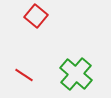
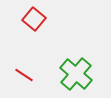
red square: moved 2 px left, 3 px down
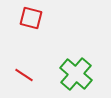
red square: moved 3 px left, 1 px up; rotated 25 degrees counterclockwise
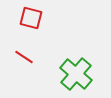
red line: moved 18 px up
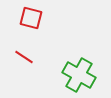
green cross: moved 3 px right, 1 px down; rotated 12 degrees counterclockwise
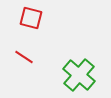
green cross: rotated 12 degrees clockwise
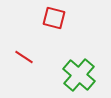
red square: moved 23 px right
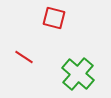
green cross: moved 1 px left, 1 px up
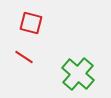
red square: moved 23 px left, 5 px down
